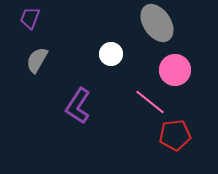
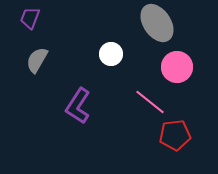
pink circle: moved 2 px right, 3 px up
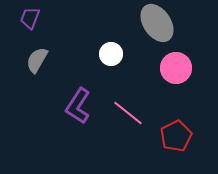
pink circle: moved 1 px left, 1 px down
pink line: moved 22 px left, 11 px down
red pentagon: moved 1 px right, 1 px down; rotated 20 degrees counterclockwise
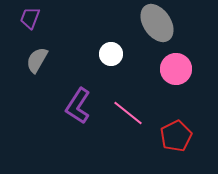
pink circle: moved 1 px down
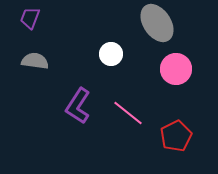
gray semicircle: moved 2 px left, 1 px down; rotated 68 degrees clockwise
